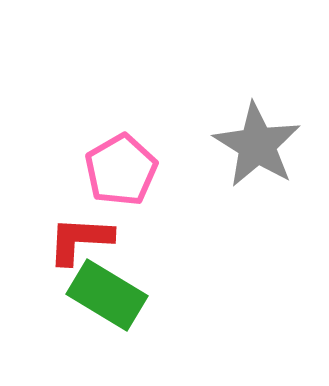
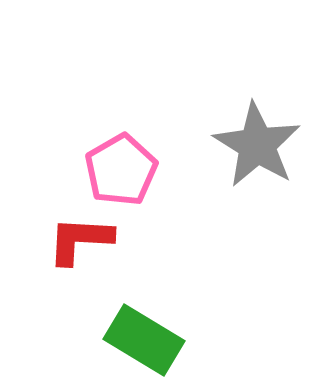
green rectangle: moved 37 px right, 45 px down
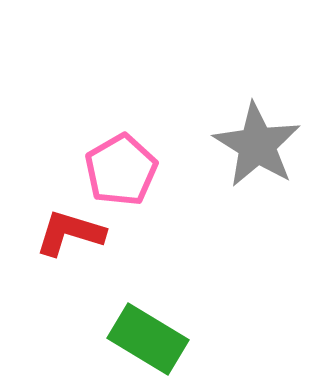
red L-shape: moved 10 px left, 7 px up; rotated 14 degrees clockwise
green rectangle: moved 4 px right, 1 px up
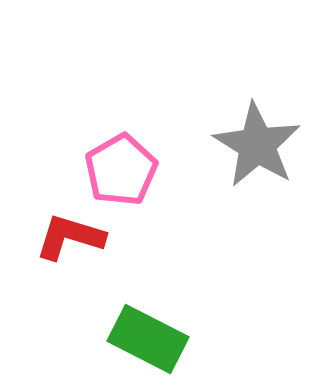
red L-shape: moved 4 px down
green rectangle: rotated 4 degrees counterclockwise
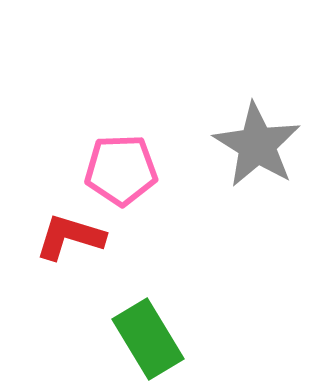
pink pentagon: rotated 28 degrees clockwise
green rectangle: rotated 32 degrees clockwise
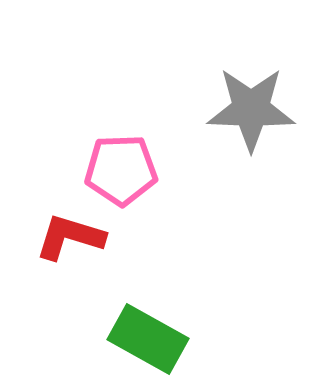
gray star: moved 6 px left, 36 px up; rotated 30 degrees counterclockwise
green rectangle: rotated 30 degrees counterclockwise
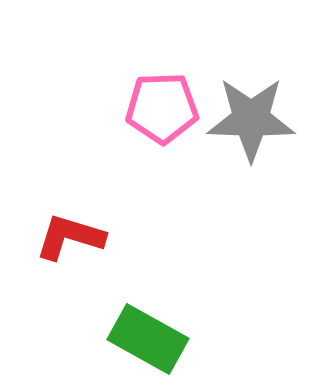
gray star: moved 10 px down
pink pentagon: moved 41 px right, 62 px up
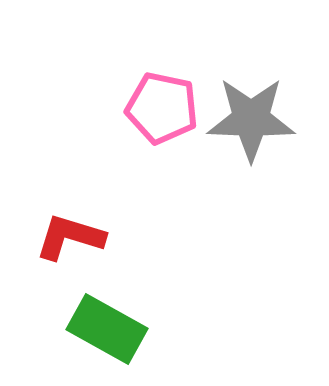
pink pentagon: rotated 14 degrees clockwise
green rectangle: moved 41 px left, 10 px up
